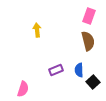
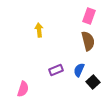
yellow arrow: moved 2 px right
blue semicircle: rotated 24 degrees clockwise
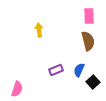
pink rectangle: rotated 21 degrees counterclockwise
pink semicircle: moved 6 px left
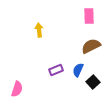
brown semicircle: moved 3 px right, 5 px down; rotated 102 degrees counterclockwise
blue semicircle: moved 1 px left
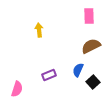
purple rectangle: moved 7 px left, 5 px down
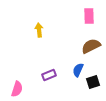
black square: rotated 24 degrees clockwise
